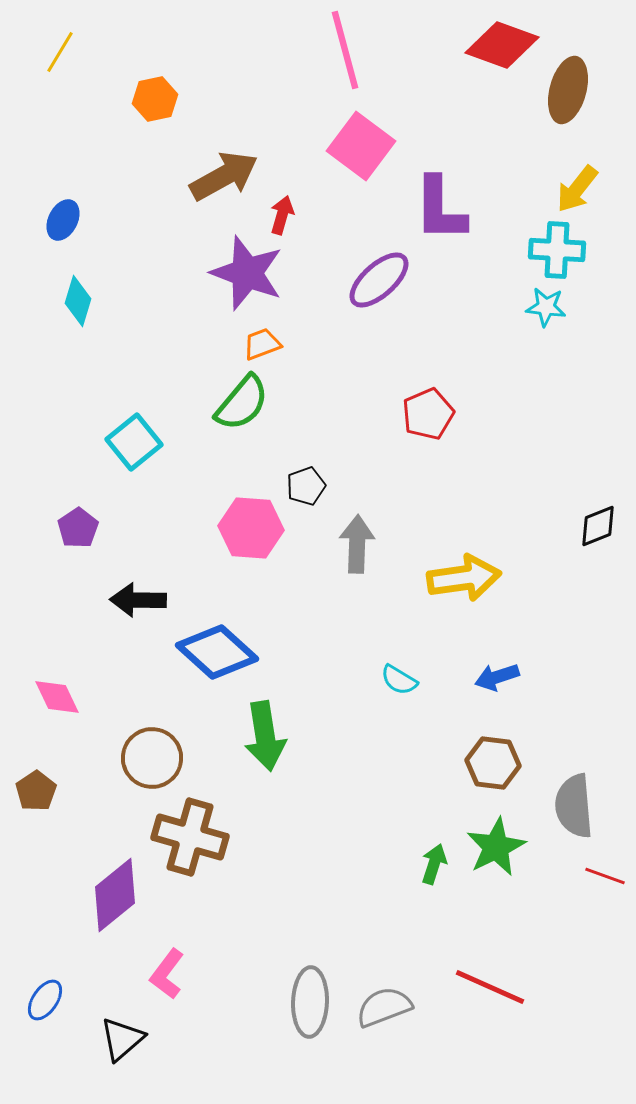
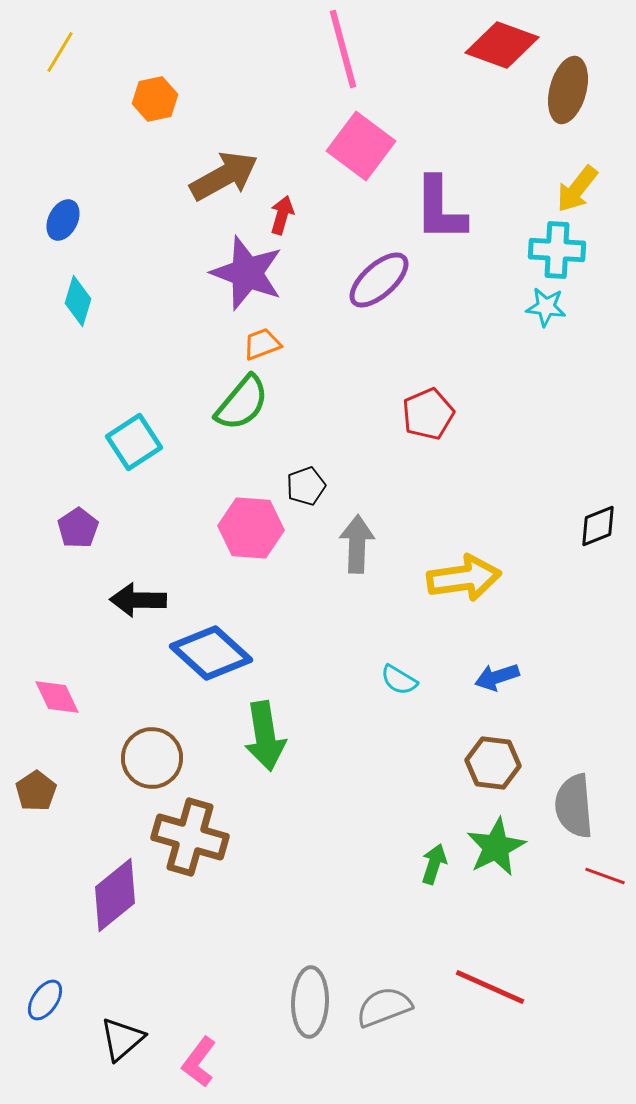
pink line at (345, 50): moved 2 px left, 1 px up
cyan square at (134, 442): rotated 6 degrees clockwise
blue diamond at (217, 652): moved 6 px left, 1 px down
pink L-shape at (167, 974): moved 32 px right, 88 px down
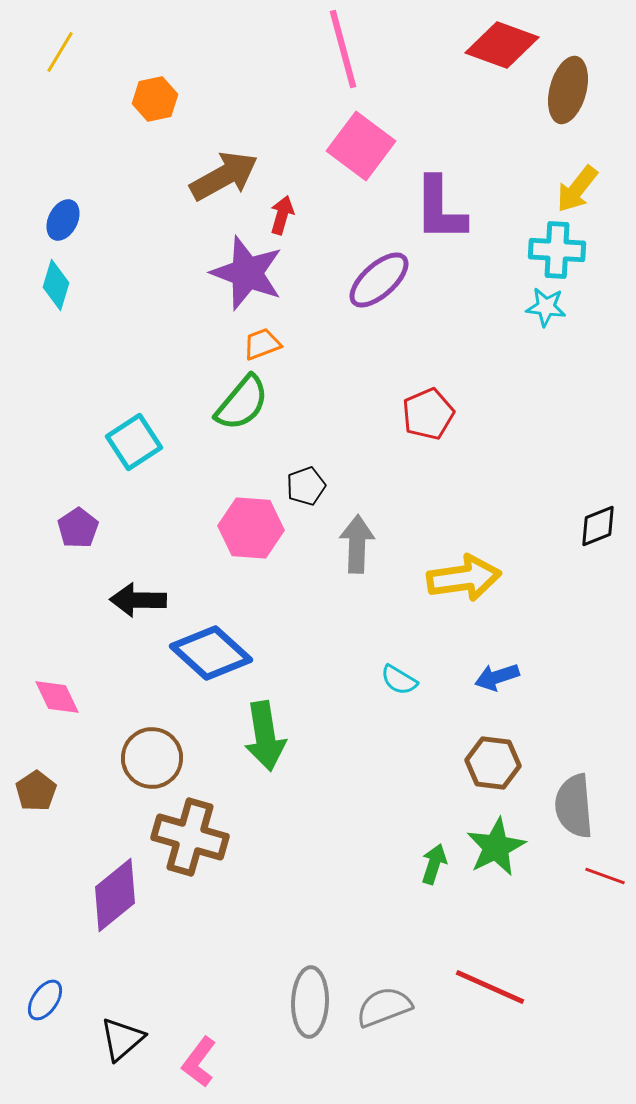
cyan diamond at (78, 301): moved 22 px left, 16 px up
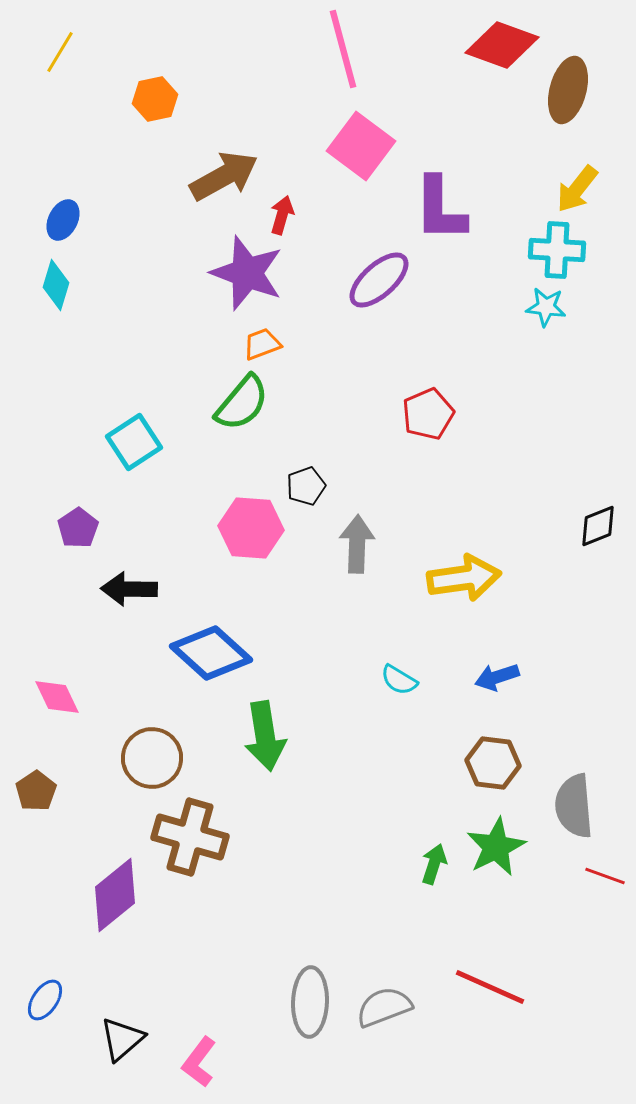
black arrow at (138, 600): moved 9 px left, 11 px up
